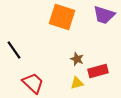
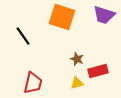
black line: moved 9 px right, 14 px up
red trapezoid: rotated 60 degrees clockwise
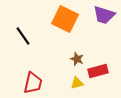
orange square: moved 3 px right, 2 px down; rotated 8 degrees clockwise
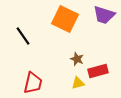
yellow triangle: moved 1 px right
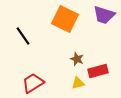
red trapezoid: rotated 135 degrees counterclockwise
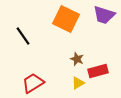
orange square: moved 1 px right
yellow triangle: rotated 16 degrees counterclockwise
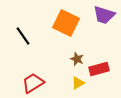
orange square: moved 4 px down
red rectangle: moved 1 px right, 2 px up
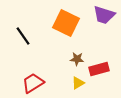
brown star: rotated 16 degrees counterclockwise
